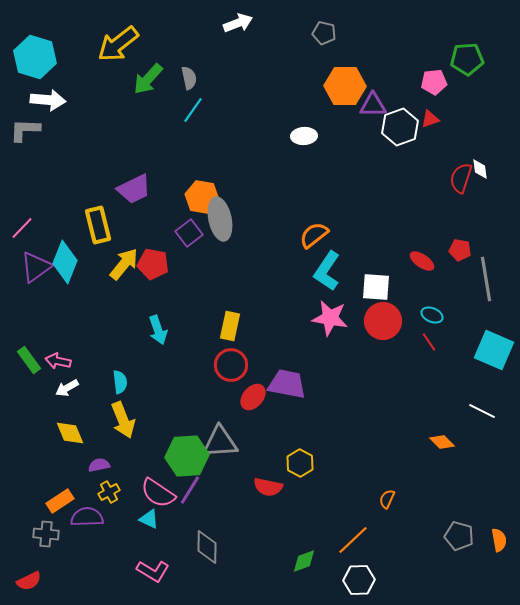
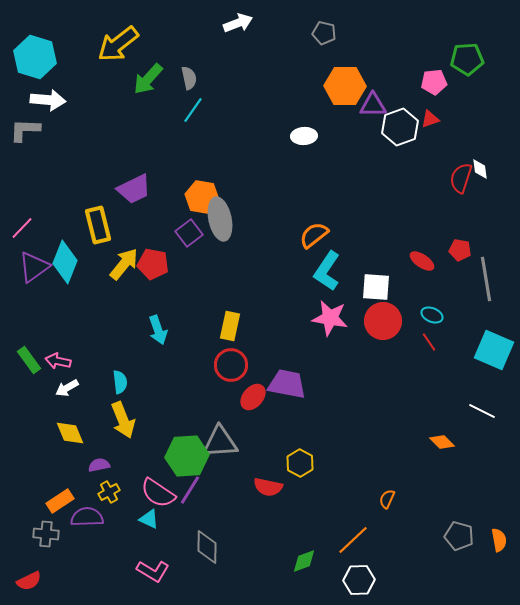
purple triangle at (36, 267): moved 2 px left
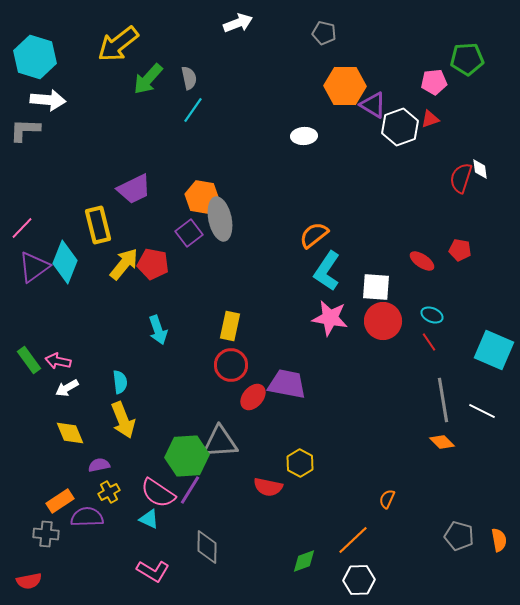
purple triangle at (373, 105): rotated 32 degrees clockwise
gray line at (486, 279): moved 43 px left, 121 px down
red semicircle at (29, 581): rotated 15 degrees clockwise
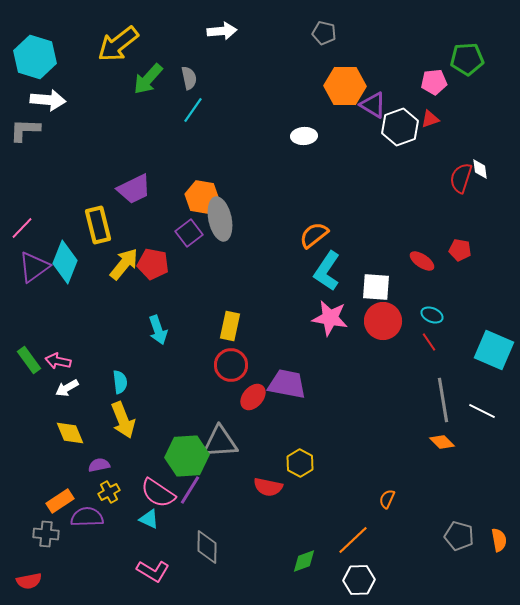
white arrow at (238, 23): moved 16 px left, 8 px down; rotated 16 degrees clockwise
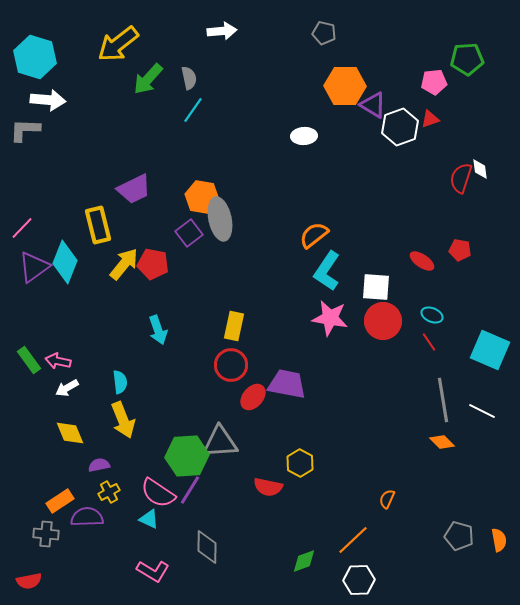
yellow rectangle at (230, 326): moved 4 px right
cyan square at (494, 350): moved 4 px left
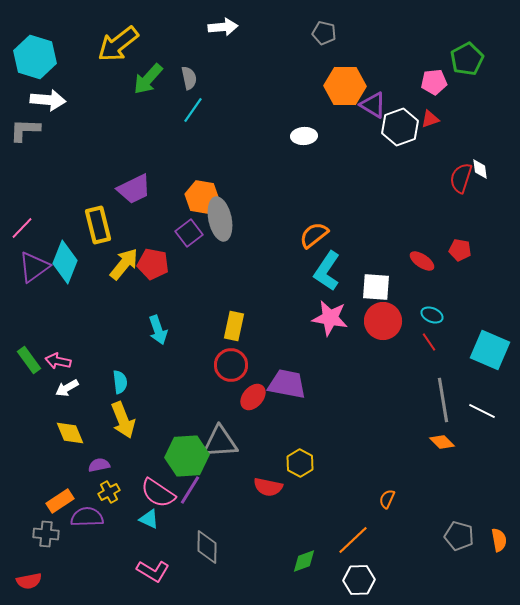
white arrow at (222, 31): moved 1 px right, 4 px up
green pentagon at (467, 59): rotated 24 degrees counterclockwise
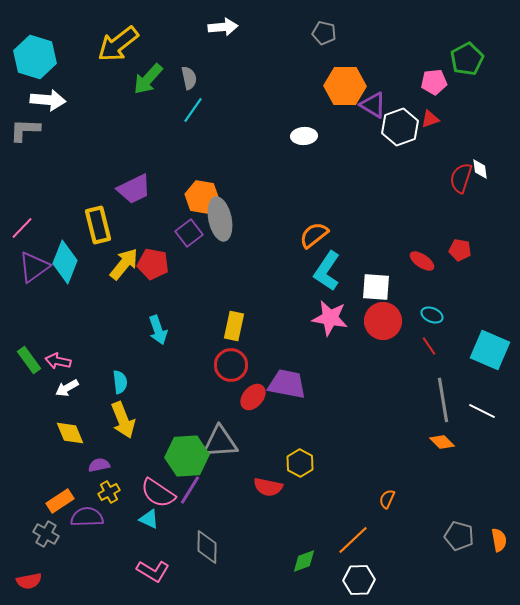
red line at (429, 342): moved 4 px down
gray cross at (46, 534): rotated 25 degrees clockwise
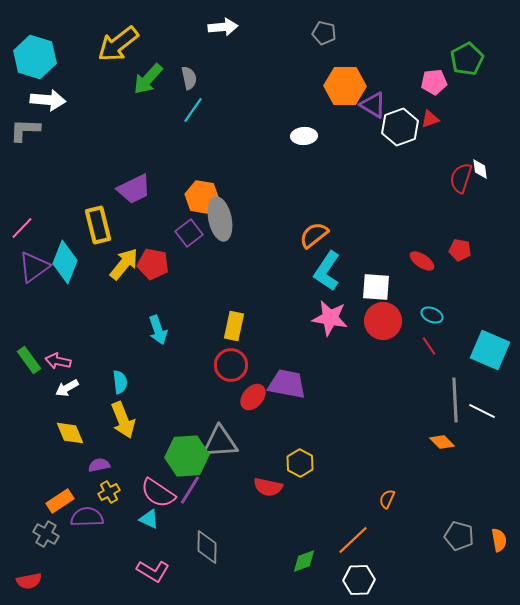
gray line at (443, 400): moved 12 px right; rotated 6 degrees clockwise
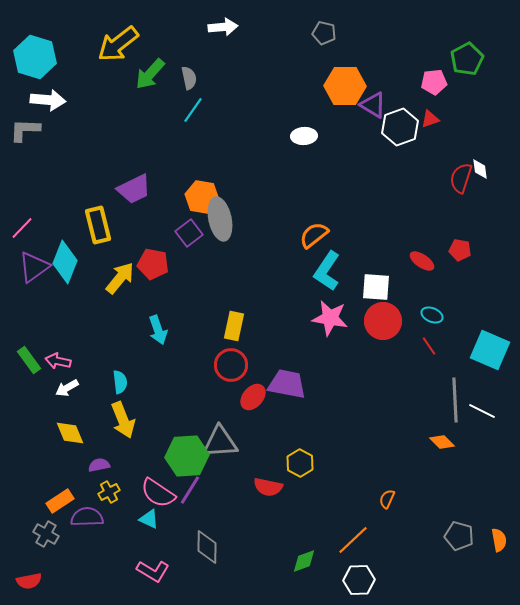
green arrow at (148, 79): moved 2 px right, 5 px up
yellow arrow at (124, 264): moved 4 px left, 14 px down
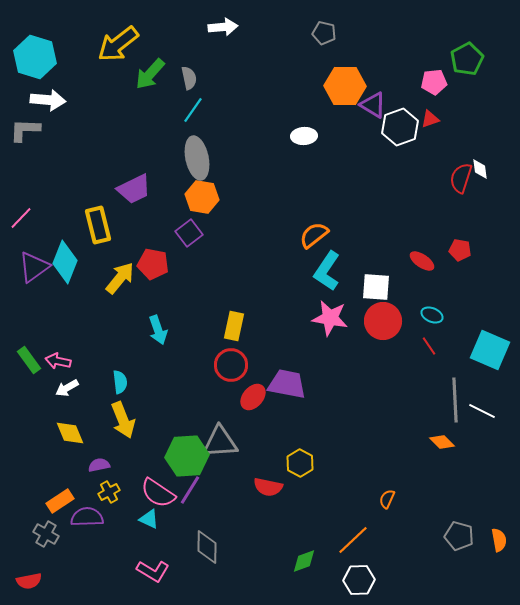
gray ellipse at (220, 219): moved 23 px left, 61 px up
pink line at (22, 228): moved 1 px left, 10 px up
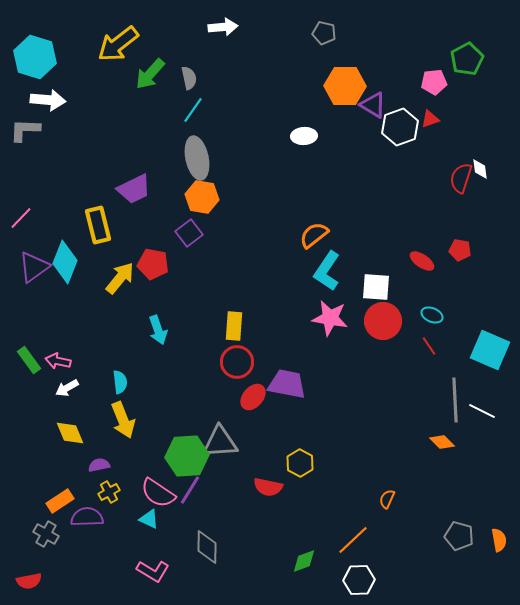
yellow rectangle at (234, 326): rotated 8 degrees counterclockwise
red circle at (231, 365): moved 6 px right, 3 px up
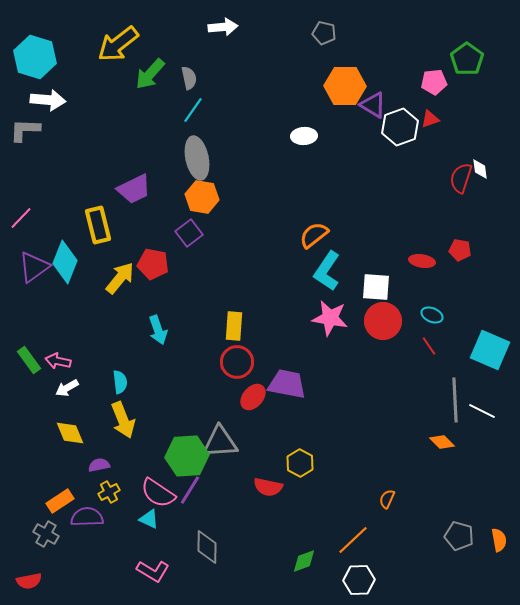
green pentagon at (467, 59): rotated 8 degrees counterclockwise
red ellipse at (422, 261): rotated 25 degrees counterclockwise
